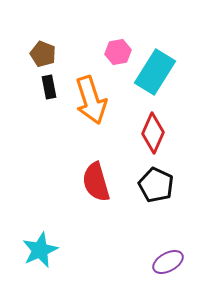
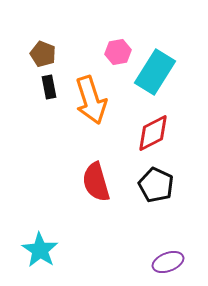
red diamond: rotated 39 degrees clockwise
cyan star: rotated 15 degrees counterclockwise
purple ellipse: rotated 8 degrees clockwise
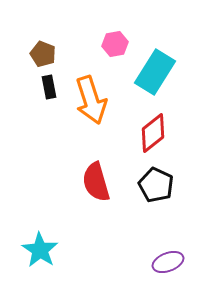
pink hexagon: moved 3 px left, 8 px up
red diamond: rotated 12 degrees counterclockwise
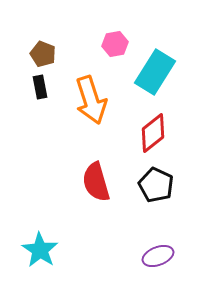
black rectangle: moved 9 px left
purple ellipse: moved 10 px left, 6 px up
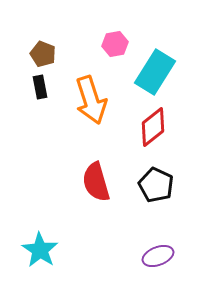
red diamond: moved 6 px up
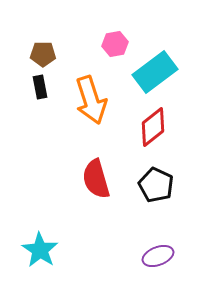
brown pentagon: rotated 20 degrees counterclockwise
cyan rectangle: rotated 21 degrees clockwise
red semicircle: moved 3 px up
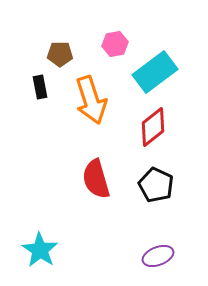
brown pentagon: moved 17 px right
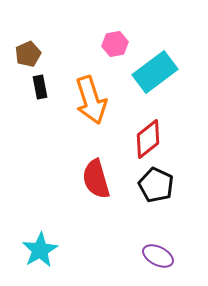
brown pentagon: moved 32 px left; rotated 25 degrees counterclockwise
red diamond: moved 5 px left, 12 px down
cyan star: rotated 9 degrees clockwise
purple ellipse: rotated 48 degrees clockwise
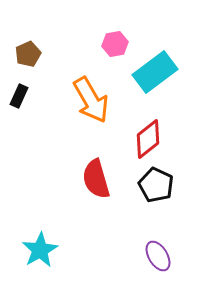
black rectangle: moved 21 px left, 9 px down; rotated 35 degrees clockwise
orange arrow: rotated 12 degrees counterclockwise
purple ellipse: rotated 32 degrees clockwise
